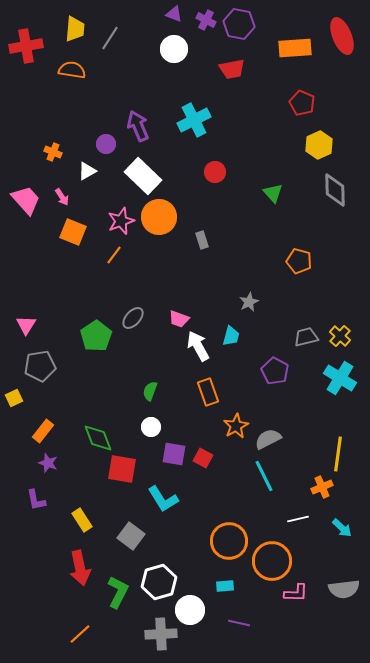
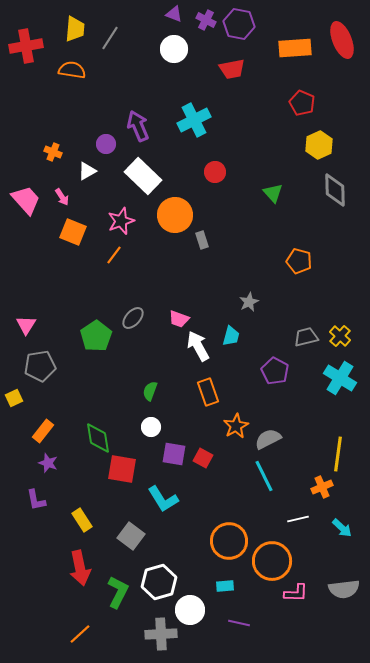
red ellipse at (342, 36): moved 4 px down
orange circle at (159, 217): moved 16 px right, 2 px up
green diamond at (98, 438): rotated 12 degrees clockwise
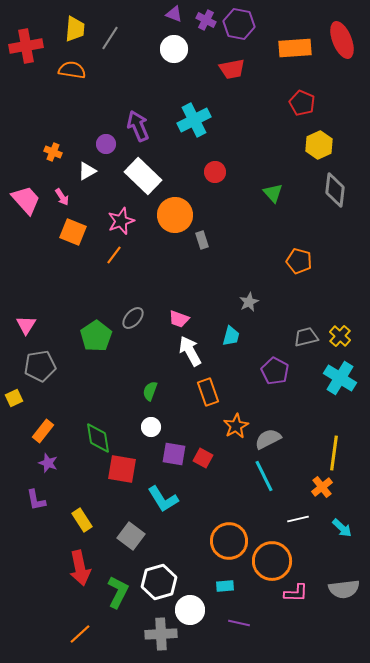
gray diamond at (335, 190): rotated 8 degrees clockwise
white arrow at (198, 346): moved 8 px left, 5 px down
yellow line at (338, 454): moved 4 px left, 1 px up
orange cross at (322, 487): rotated 15 degrees counterclockwise
